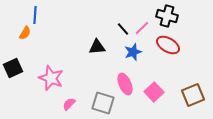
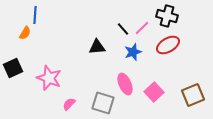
red ellipse: rotated 60 degrees counterclockwise
pink star: moved 2 px left
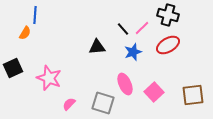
black cross: moved 1 px right, 1 px up
brown square: rotated 15 degrees clockwise
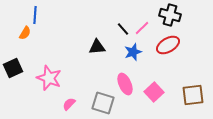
black cross: moved 2 px right
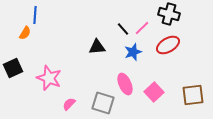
black cross: moved 1 px left, 1 px up
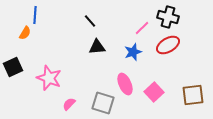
black cross: moved 1 px left, 3 px down
black line: moved 33 px left, 8 px up
black square: moved 1 px up
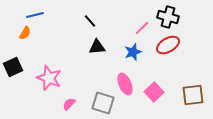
blue line: rotated 72 degrees clockwise
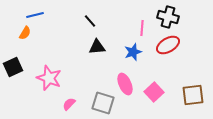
pink line: rotated 42 degrees counterclockwise
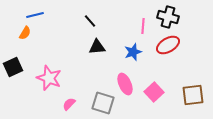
pink line: moved 1 px right, 2 px up
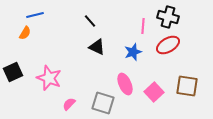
black triangle: rotated 30 degrees clockwise
black square: moved 5 px down
brown square: moved 6 px left, 9 px up; rotated 15 degrees clockwise
